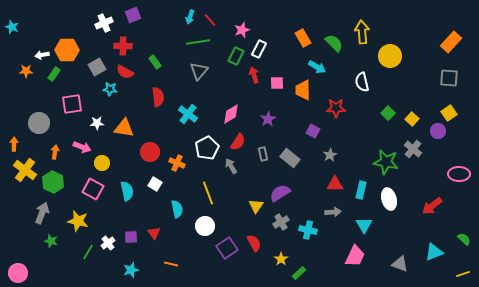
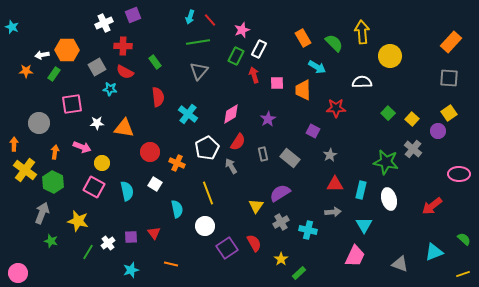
white semicircle at (362, 82): rotated 102 degrees clockwise
pink square at (93, 189): moved 1 px right, 2 px up
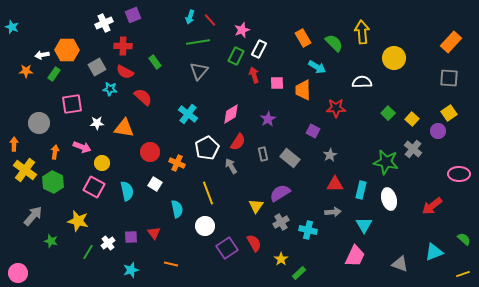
yellow circle at (390, 56): moved 4 px right, 2 px down
red semicircle at (158, 97): moved 15 px left; rotated 42 degrees counterclockwise
gray arrow at (42, 213): moved 9 px left, 3 px down; rotated 20 degrees clockwise
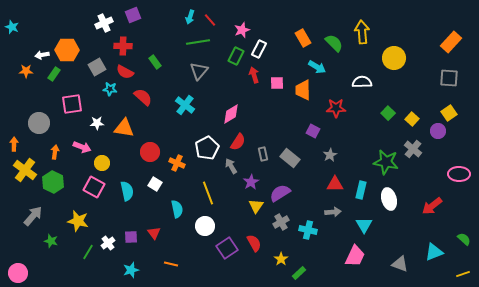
cyan cross at (188, 114): moved 3 px left, 9 px up
purple star at (268, 119): moved 17 px left, 63 px down
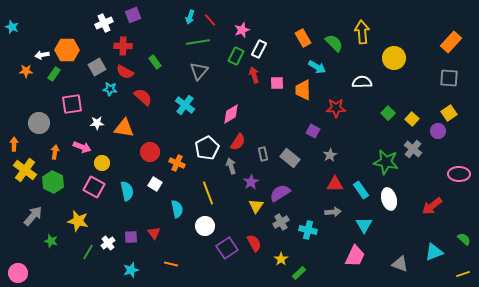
gray arrow at (231, 166): rotated 14 degrees clockwise
cyan rectangle at (361, 190): rotated 48 degrees counterclockwise
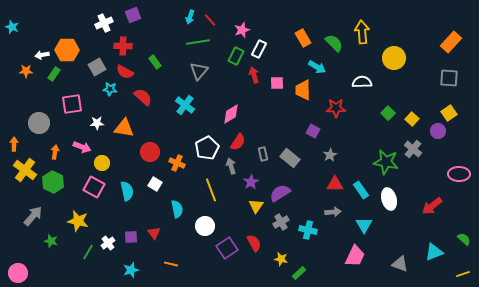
yellow line at (208, 193): moved 3 px right, 3 px up
yellow star at (281, 259): rotated 24 degrees counterclockwise
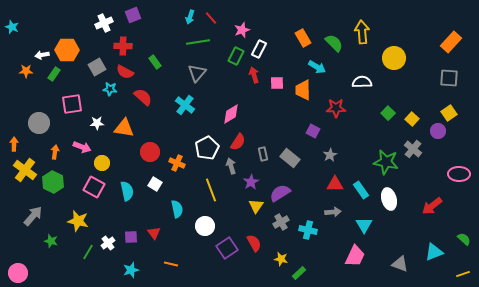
red line at (210, 20): moved 1 px right, 2 px up
gray triangle at (199, 71): moved 2 px left, 2 px down
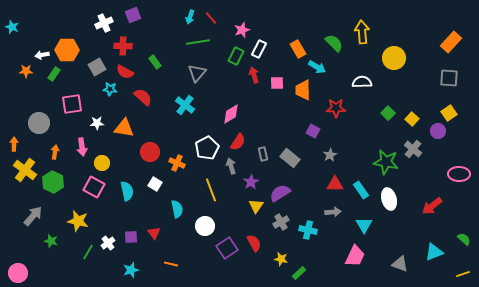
orange rectangle at (303, 38): moved 5 px left, 11 px down
pink arrow at (82, 147): rotated 60 degrees clockwise
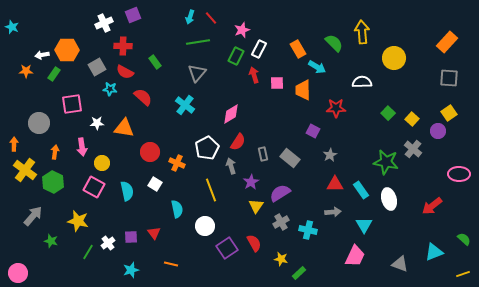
orange rectangle at (451, 42): moved 4 px left
